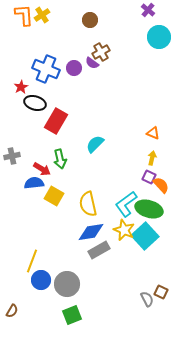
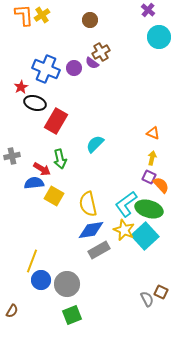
blue diamond: moved 2 px up
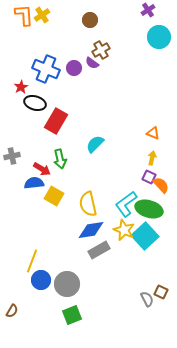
purple cross: rotated 16 degrees clockwise
brown cross: moved 2 px up
